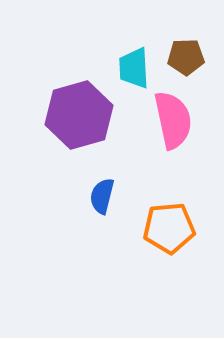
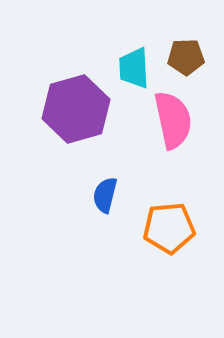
purple hexagon: moved 3 px left, 6 px up
blue semicircle: moved 3 px right, 1 px up
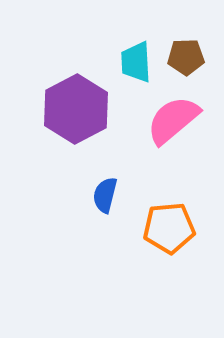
cyan trapezoid: moved 2 px right, 6 px up
purple hexagon: rotated 12 degrees counterclockwise
pink semicircle: rotated 118 degrees counterclockwise
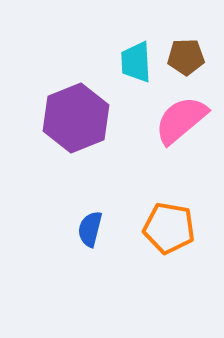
purple hexagon: moved 9 px down; rotated 6 degrees clockwise
pink semicircle: moved 8 px right
blue semicircle: moved 15 px left, 34 px down
orange pentagon: rotated 15 degrees clockwise
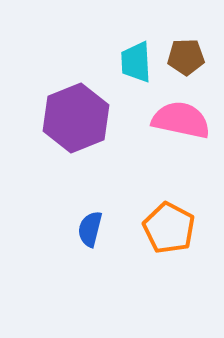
pink semicircle: rotated 52 degrees clockwise
orange pentagon: rotated 18 degrees clockwise
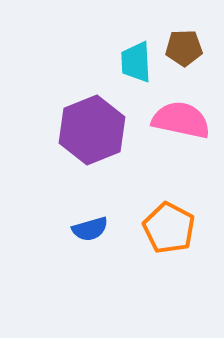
brown pentagon: moved 2 px left, 9 px up
purple hexagon: moved 16 px right, 12 px down
blue semicircle: rotated 120 degrees counterclockwise
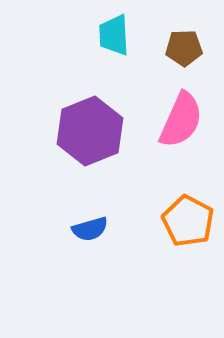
cyan trapezoid: moved 22 px left, 27 px up
pink semicircle: rotated 102 degrees clockwise
purple hexagon: moved 2 px left, 1 px down
orange pentagon: moved 19 px right, 7 px up
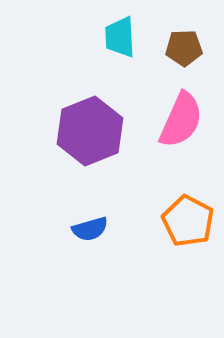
cyan trapezoid: moved 6 px right, 2 px down
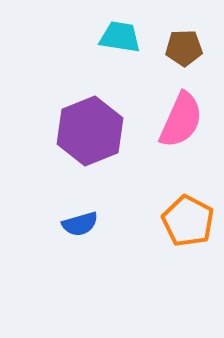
cyan trapezoid: rotated 102 degrees clockwise
blue semicircle: moved 10 px left, 5 px up
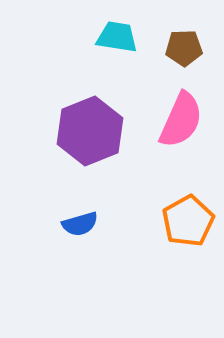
cyan trapezoid: moved 3 px left
orange pentagon: rotated 15 degrees clockwise
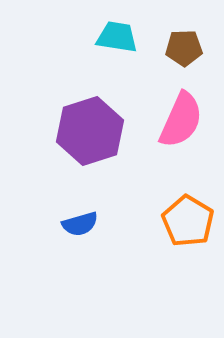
purple hexagon: rotated 4 degrees clockwise
orange pentagon: rotated 12 degrees counterclockwise
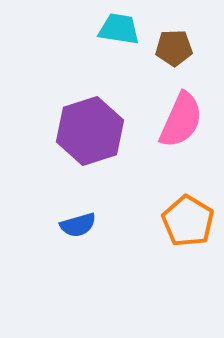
cyan trapezoid: moved 2 px right, 8 px up
brown pentagon: moved 10 px left
blue semicircle: moved 2 px left, 1 px down
